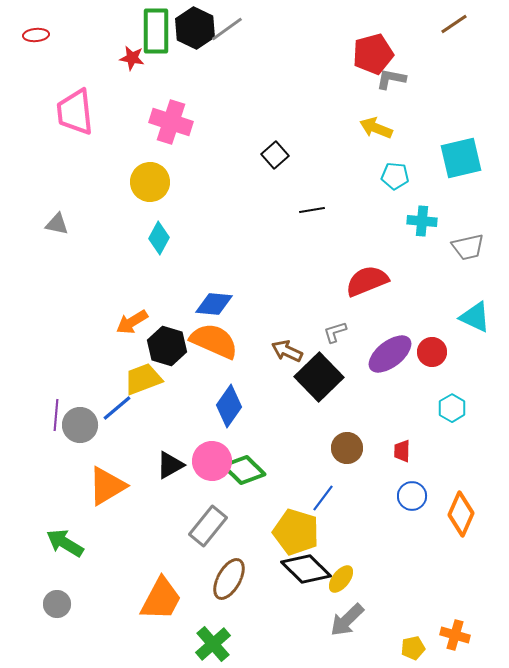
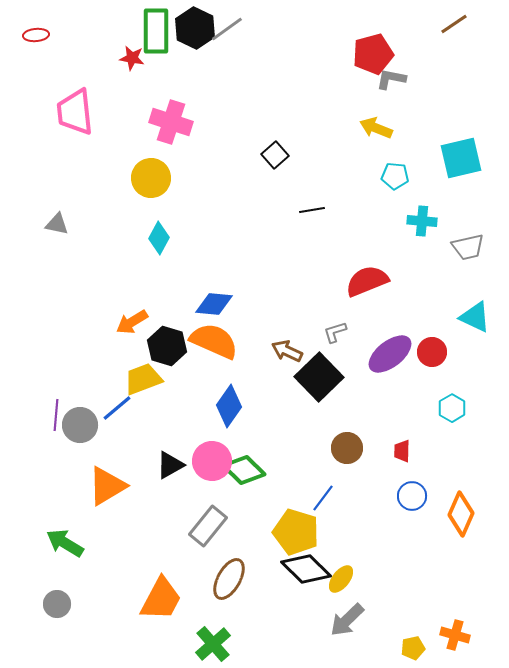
yellow circle at (150, 182): moved 1 px right, 4 px up
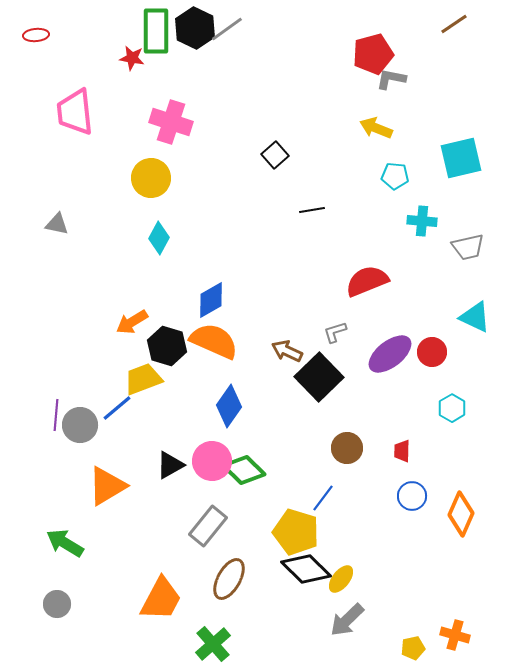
blue diamond at (214, 304): moved 3 px left, 4 px up; rotated 36 degrees counterclockwise
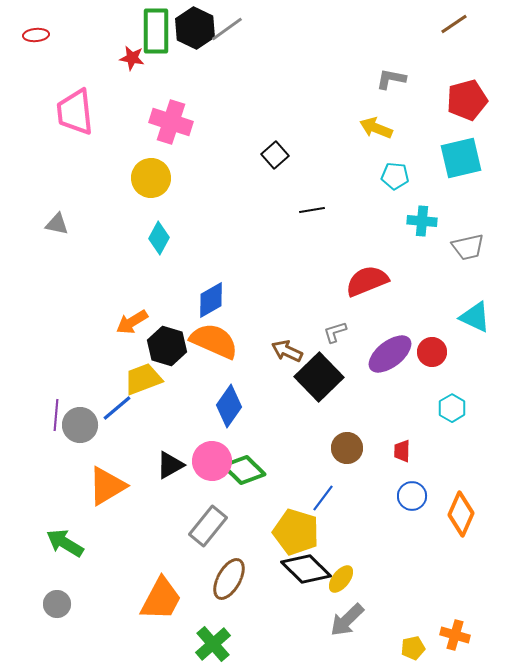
red pentagon at (373, 54): moved 94 px right, 46 px down
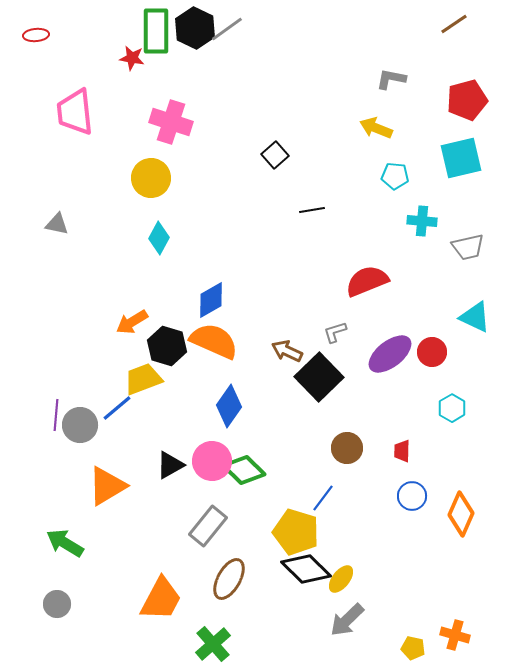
yellow pentagon at (413, 648): rotated 25 degrees clockwise
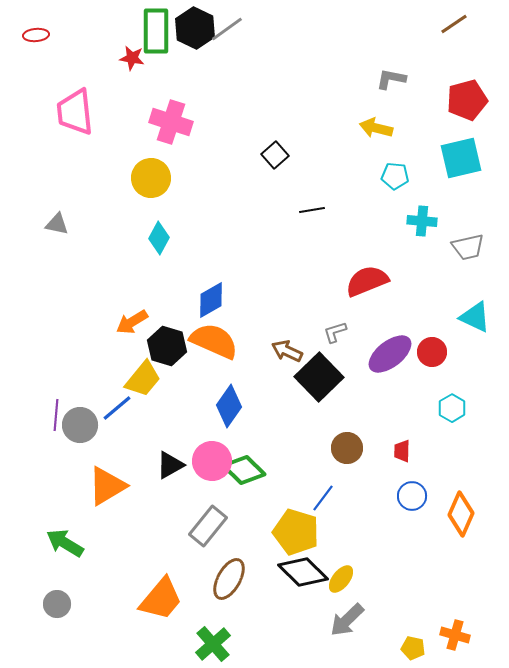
yellow arrow at (376, 128): rotated 8 degrees counterclockwise
yellow trapezoid at (143, 379): rotated 150 degrees clockwise
black diamond at (306, 569): moved 3 px left, 3 px down
orange trapezoid at (161, 599): rotated 12 degrees clockwise
